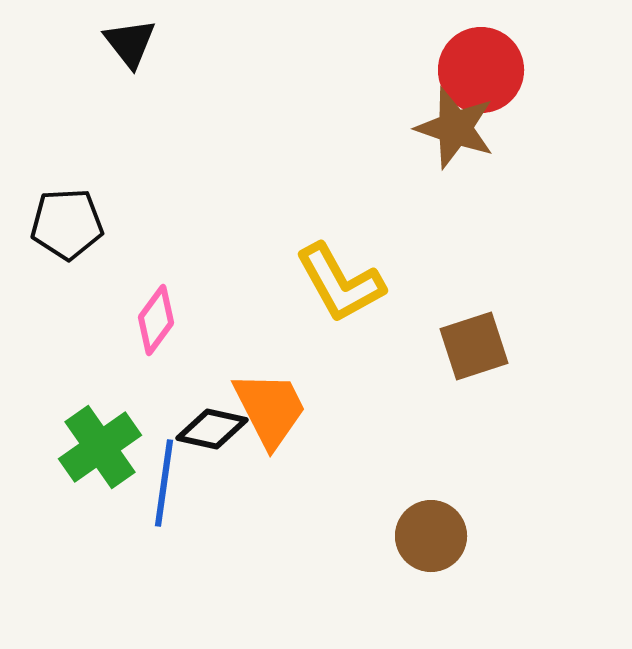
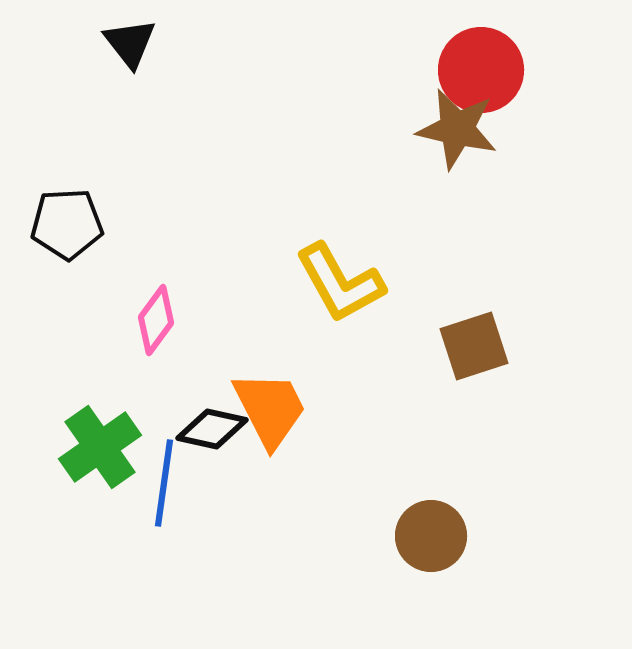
brown star: moved 2 px right, 1 px down; rotated 6 degrees counterclockwise
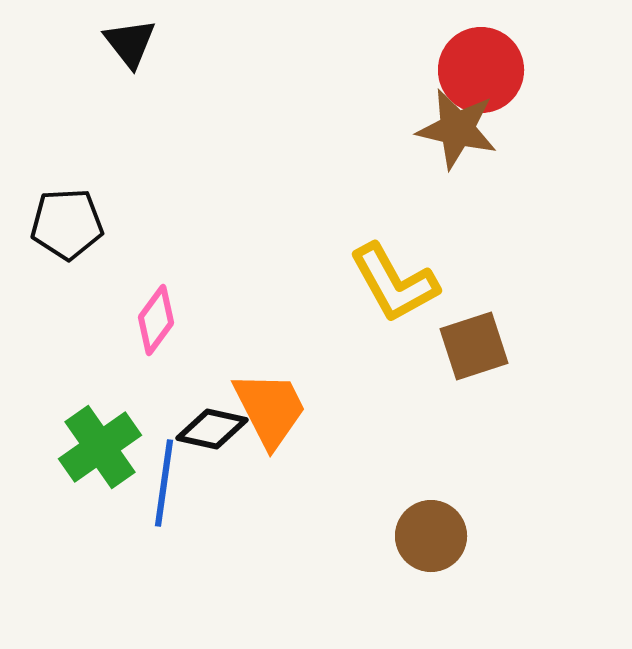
yellow L-shape: moved 54 px right
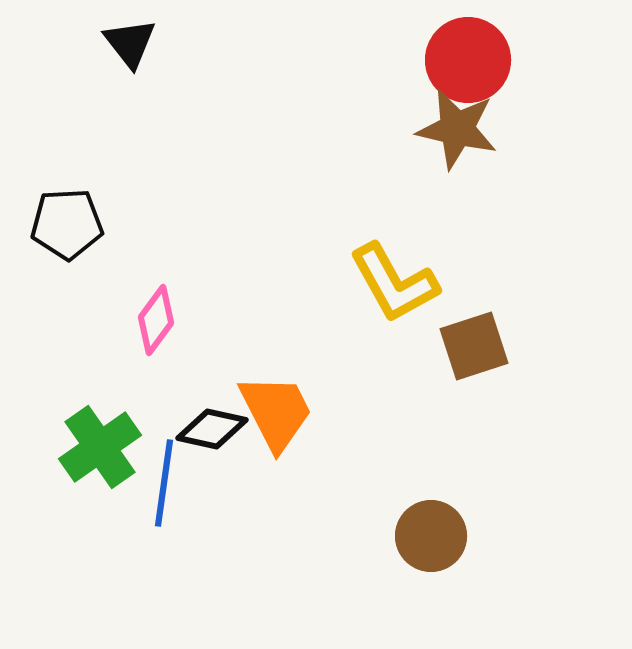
red circle: moved 13 px left, 10 px up
orange trapezoid: moved 6 px right, 3 px down
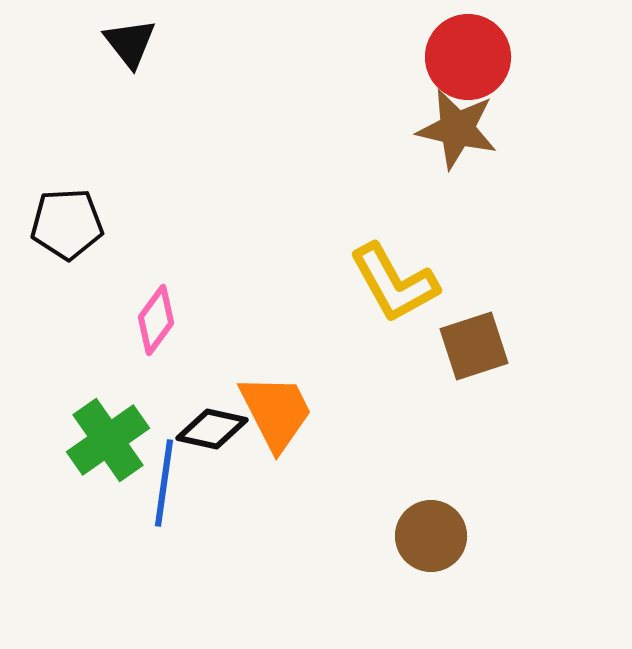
red circle: moved 3 px up
green cross: moved 8 px right, 7 px up
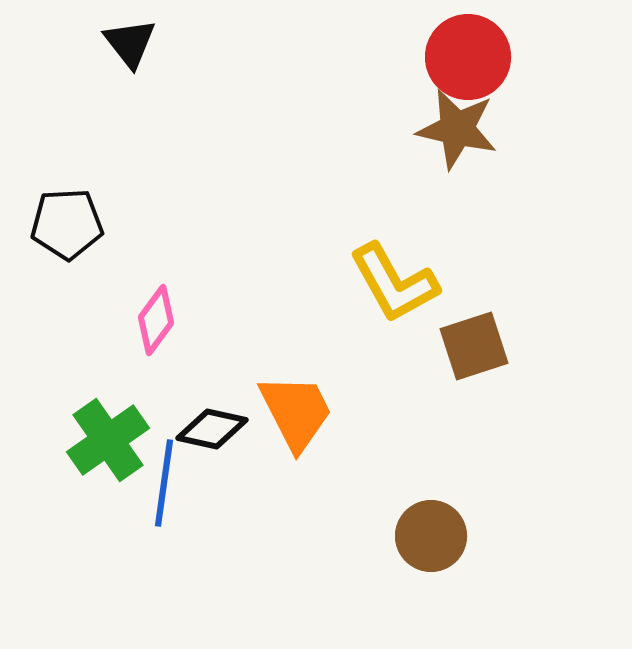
orange trapezoid: moved 20 px right
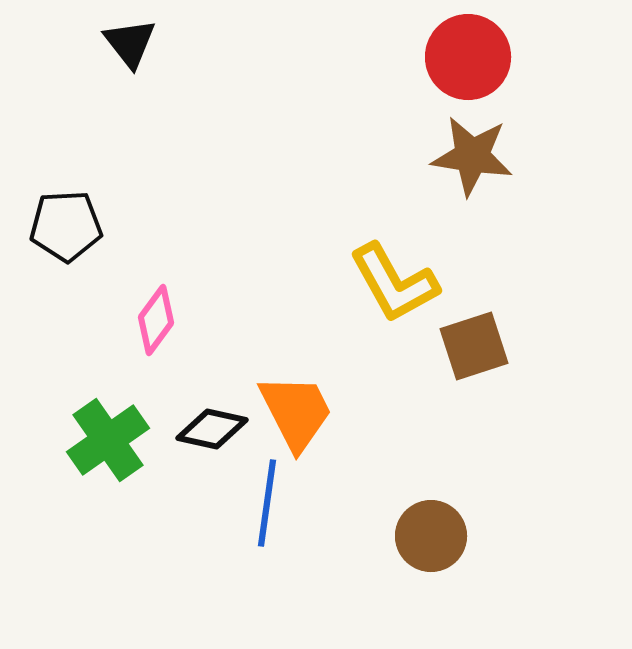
brown star: moved 15 px right, 27 px down; rotated 4 degrees counterclockwise
black pentagon: moved 1 px left, 2 px down
blue line: moved 103 px right, 20 px down
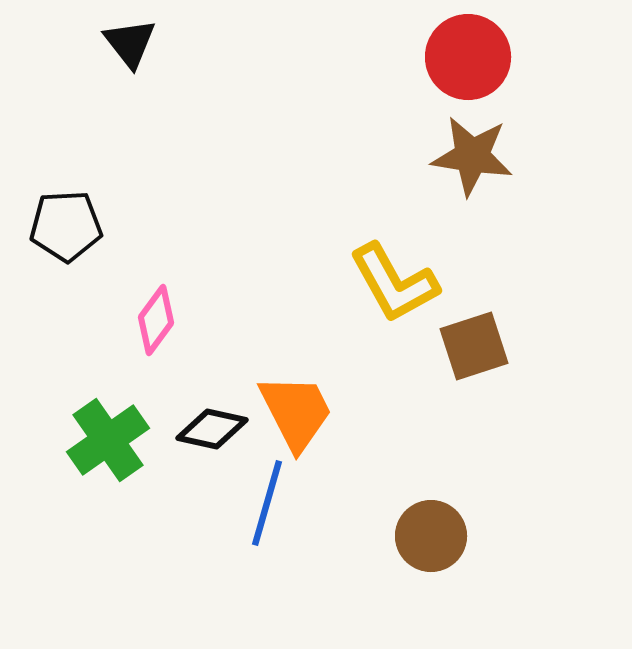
blue line: rotated 8 degrees clockwise
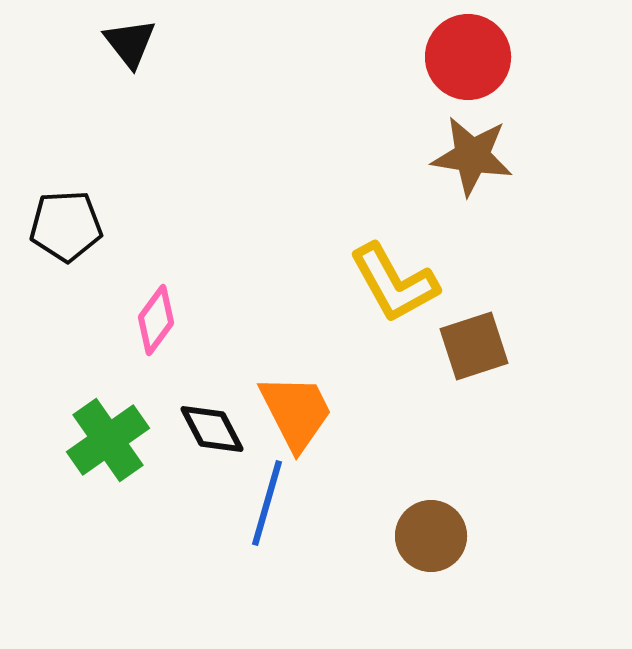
black diamond: rotated 50 degrees clockwise
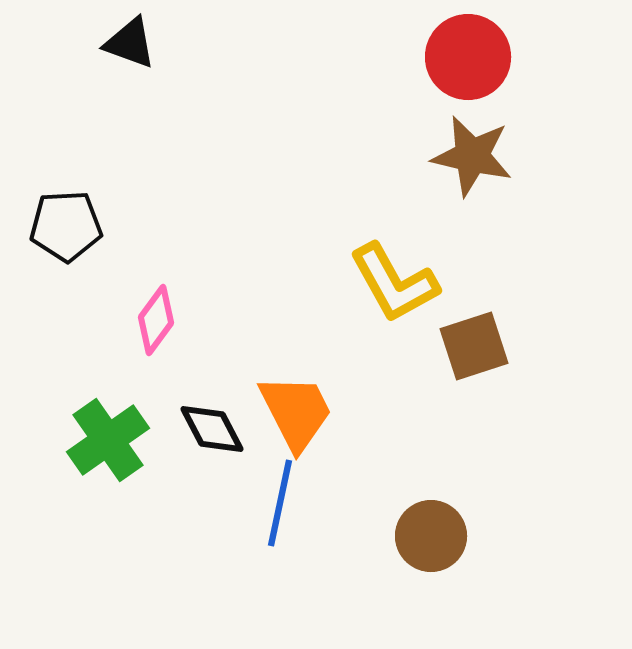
black triangle: rotated 32 degrees counterclockwise
brown star: rotated 4 degrees clockwise
blue line: moved 13 px right; rotated 4 degrees counterclockwise
